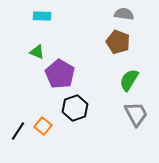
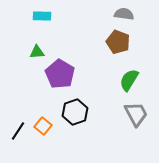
green triangle: rotated 28 degrees counterclockwise
black hexagon: moved 4 px down
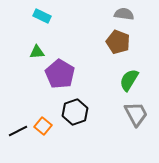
cyan rectangle: rotated 24 degrees clockwise
black line: rotated 30 degrees clockwise
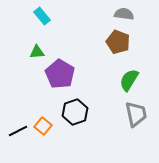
cyan rectangle: rotated 24 degrees clockwise
gray trapezoid: rotated 16 degrees clockwise
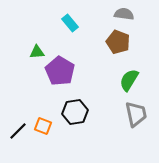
cyan rectangle: moved 28 px right, 7 px down
purple pentagon: moved 3 px up
black hexagon: rotated 10 degrees clockwise
orange square: rotated 18 degrees counterclockwise
black line: rotated 18 degrees counterclockwise
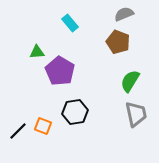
gray semicircle: rotated 30 degrees counterclockwise
green semicircle: moved 1 px right, 1 px down
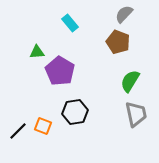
gray semicircle: rotated 24 degrees counterclockwise
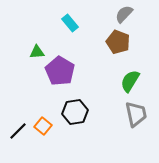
orange square: rotated 18 degrees clockwise
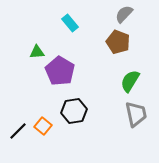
black hexagon: moved 1 px left, 1 px up
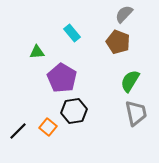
cyan rectangle: moved 2 px right, 10 px down
purple pentagon: moved 2 px right, 7 px down
gray trapezoid: moved 1 px up
orange square: moved 5 px right, 1 px down
